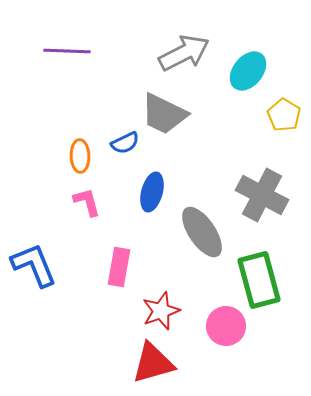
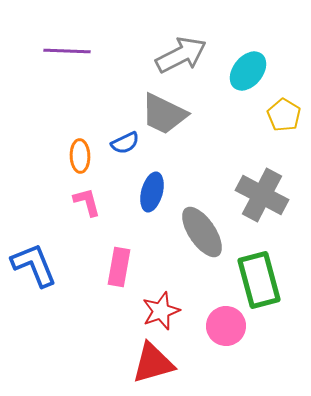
gray arrow: moved 3 px left, 2 px down
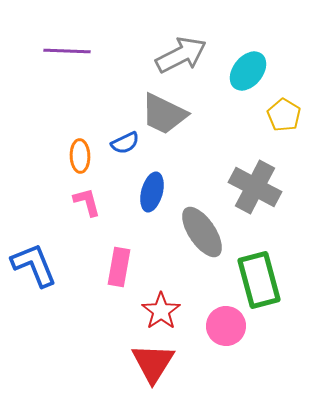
gray cross: moved 7 px left, 8 px up
red star: rotated 15 degrees counterclockwise
red triangle: rotated 42 degrees counterclockwise
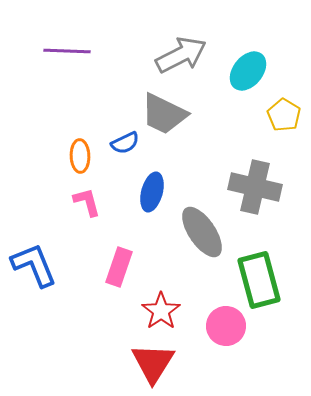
gray cross: rotated 15 degrees counterclockwise
pink rectangle: rotated 9 degrees clockwise
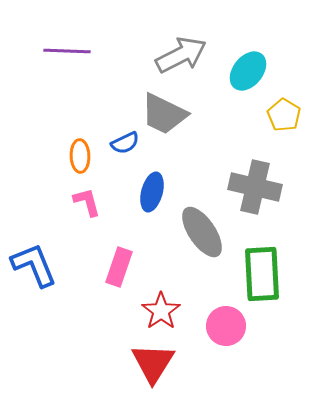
green rectangle: moved 3 px right, 6 px up; rotated 12 degrees clockwise
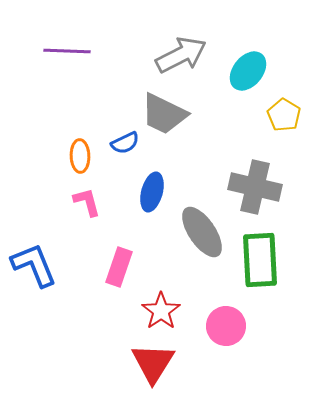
green rectangle: moved 2 px left, 14 px up
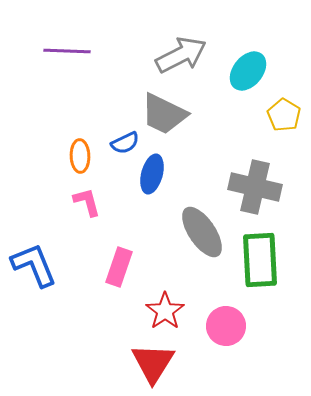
blue ellipse: moved 18 px up
red star: moved 4 px right
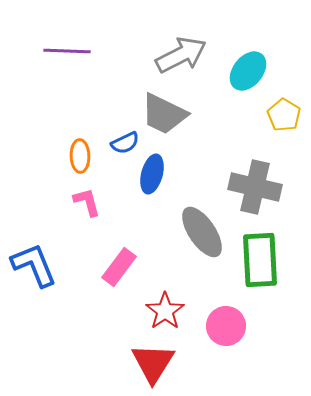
pink rectangle: rotated 18 degrees clockwise
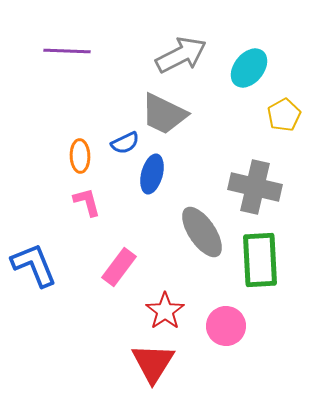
cyan ellipse: moved 1 px right, 3 px up
yellow pentagon: rotated 12 degrees clockwise
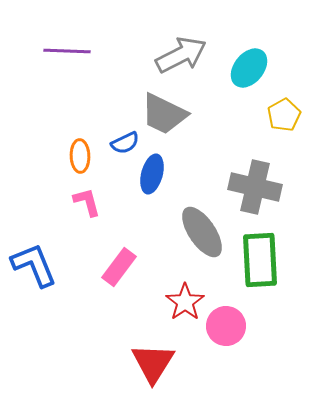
red star: moved 20 px right, 9 px up
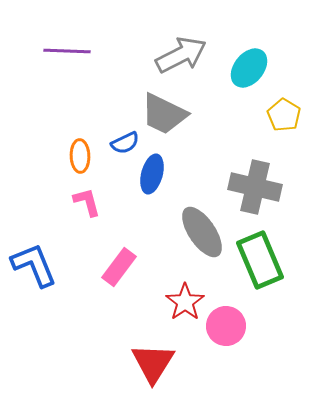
yellow pentagon: rotated 12 degrees counterclockwise
green rectangle: rotated 20 degrees counterclockwise
